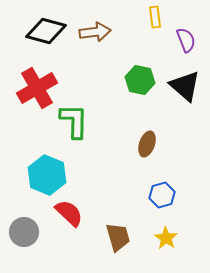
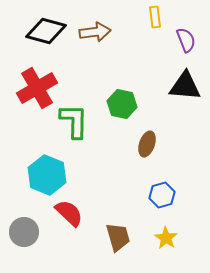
green hexagon: moved 18 px left, 24 px down
black triangle: rotated 36 degrees counterclockwise
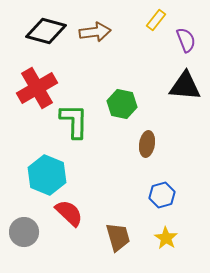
yellow rectangle: moved 1 px right, 3 px down; rotated 45 degrees clockwise
brown ellipse: rotated 10 degrees counterclockwise
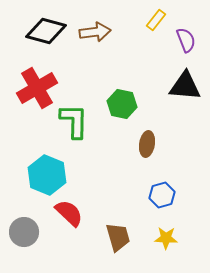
yellow star: rotated 30 degrees counterclockwise
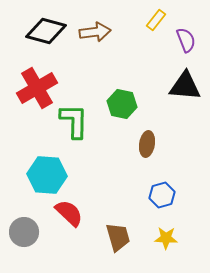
cyan hexagon: rotated 18 degrees counterclockwise
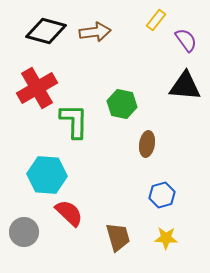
purple semicircle: rotated 15 degrees counterclockwise
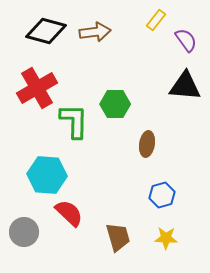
green hexagon: moved 7 px left; rotated 12 degrees counterclockwise
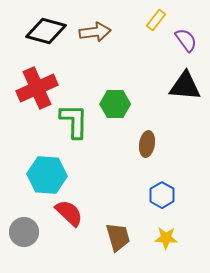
red cross: rotated 6 degrees clockwise
blue hexagon: rotated 15 degrees counterclockwise
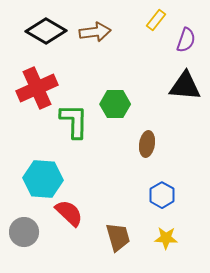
black diamond: rotated 15 degrees clockwise
purple semicircle: rotated 55 degrees clockwise
cyan hexagon: moved 4 px left, 4 px down
